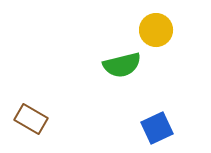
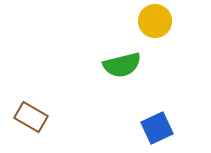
yellow circle: moved 1 px left, 9 px up
brown rectangle: moved 2 px up
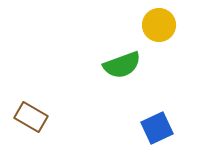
yellow circle: moved 4 px right, 4 px down
green semicircle: rotated 6 degrees counterclockwise
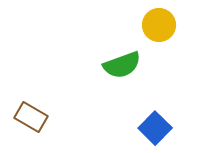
blue square: moved 2 px left; rotated 20 degrees counterclockwise
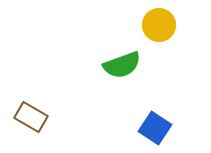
blue square: rotated 12 degrees counterclockwise
